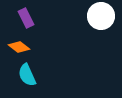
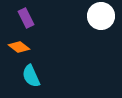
cyan semicircle: moved 4 px right, 1 px down
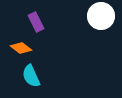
purple rectangle: moved 10 px right, 4 px down
orange diamond: moved 2 px right, 1 px down
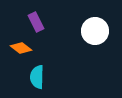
white circle: moved 6 px left, 15 px down
cyan semicircle: moved 6 px right, 1 px down; rotated 25 degrees clockwise
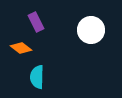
white circle: moved 4 px left, 1 px up
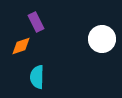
white circle: moved 11 px right, 9 px down
orange diamond: moved 2 px up; rotated 55 degrees counterclockwise
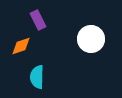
purple rectangle: moved 2 px right, 2 px up
white circle: moved 11 px left
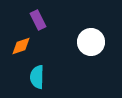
white circle: moved 3 px down
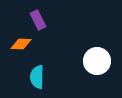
white circle: moved 6 px right, 19 px down
orange diamond: moved 2 px up; rotated 20 degrees clockwise
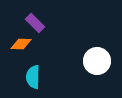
purple rectangle: moved 3 px left, 3 px down; rotated 18 degrees counterclockwise
cyan semicircle: moved 4 px left
